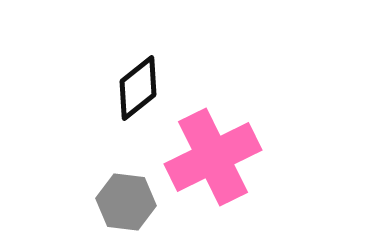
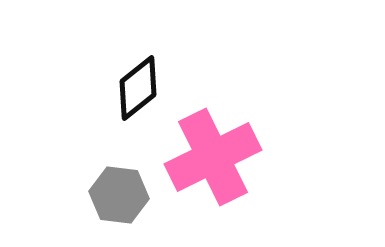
gray hexagon: moved 7 px left, 7 px up
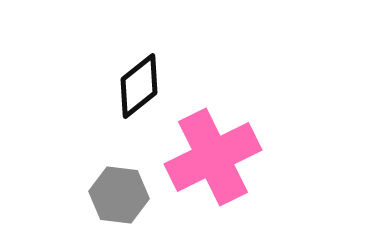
black diamond: moved 1 px right, 2 px up
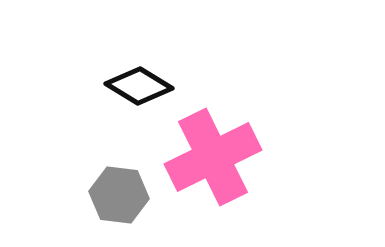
black diamond: rotated 70 degrees clockwise
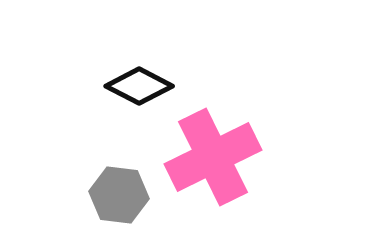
black diamond: rotated 4 degrees counterclockwise
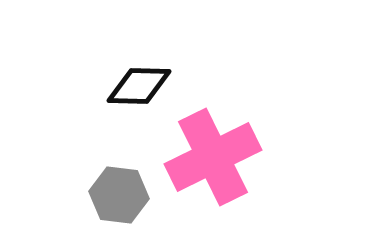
black diamond: rotated 26 degrees counterclockwise
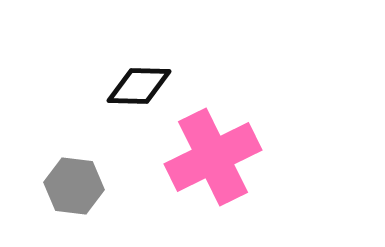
gray hexagon: moved 45 px left, 9 px up
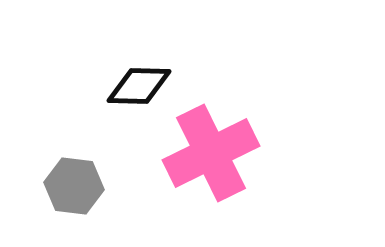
pink cross: moved 2 px left, 4 px up
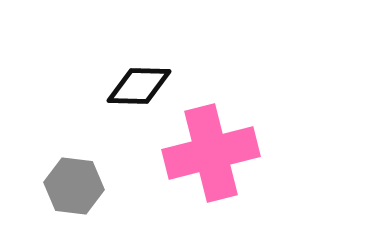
pink cross: rotated 12 degrees clockwise
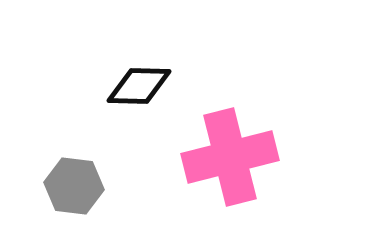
pink cross: moved 19 px right, 4 px down
